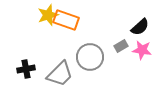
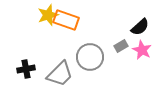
pink star: rotated 18 degrees clockwise
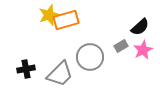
yellow star: moved 1 px right
orange rectangle: rotated 35 degrees counterclockwise
pink star: moved 1 px right; rotated 18 degrees clockwise
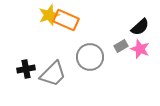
orange rectangle: rotated 40 degrees clockwise
pink star: moved 3 px left, 1 px up; rotated 24 degrees counterclockwise
gray trapezoid: moved 7 px left
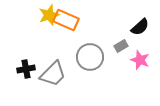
pink star: moved 11 px down
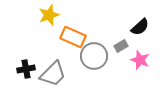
orange rectangle: moved 7 px right, 17 px down
gray circle: moved 4 px right, 1 px up
